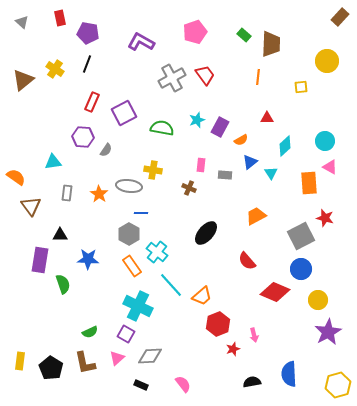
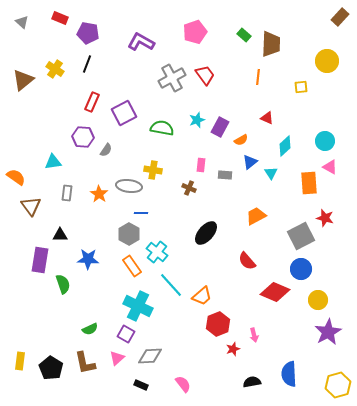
red rectangle at (60, 18): rotated 56 degrees counterclockwise
red triangle at (267, 118): rotated 24 degrees clockwise
green semicircle at (90, 332): moved 3 px up
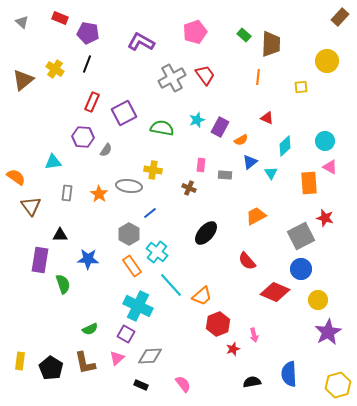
blue line at (141, 213): moved 9 px right; rotated 40 degrees counterclockwise
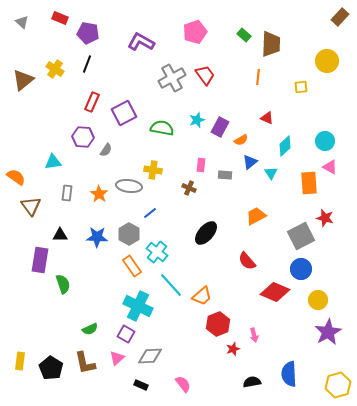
blue star at (88, 259): moved 9 px right, 22 px up
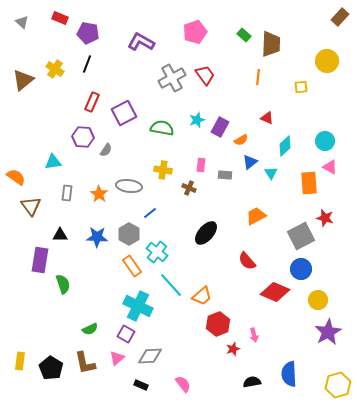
yellow cross at (153, 170): moved 10 px right
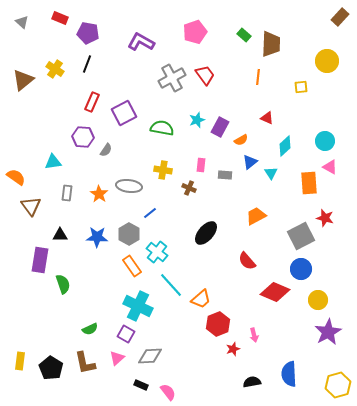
orange trapezoid at (202, 296): moved 1 px left, 3 px down
pink semicircle at (183, 384): moved 15 px left, 8 px down
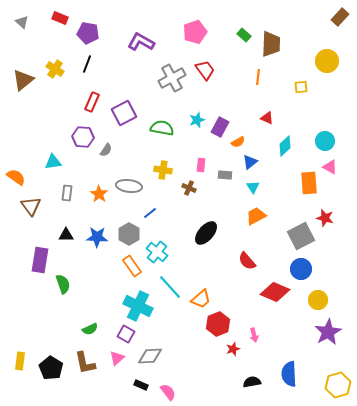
red trapezoid at (205, 75): moved 5 px up
orange semicircle at (241, 140): moved 3 px left, 2 px down
cyan triangle at (271, 173): moved 18 px left, 14 px down
black triangle at (60, 235): moved 6 px right
cyan line at (171, 285): moved 1 px left, 2 px down
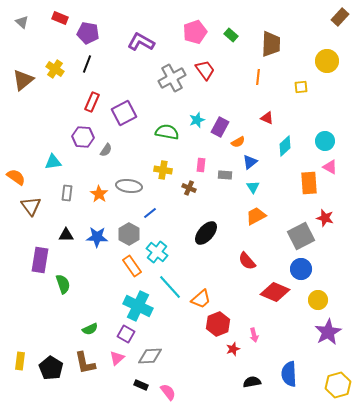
green rectangle at (244, 35): moved 13 px left
green semicircle at (162, 128): moved 5 px right, 4 px down
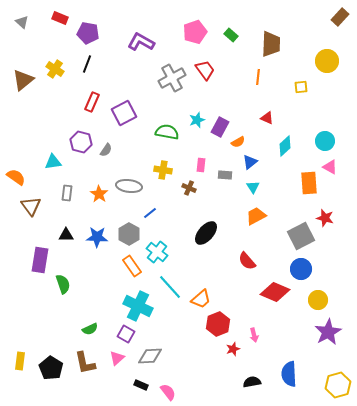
purple hexagon at (83, 137): moved 2 px left, 5 px down; rotated 10 degrees clockwise
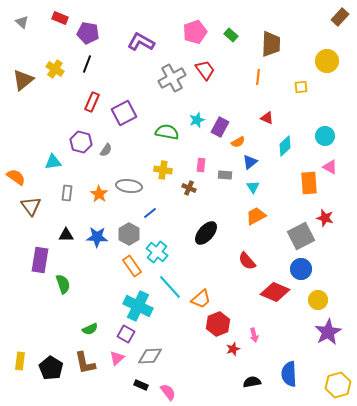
cyan circle at (325, 141): moved 5 px up
